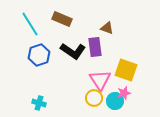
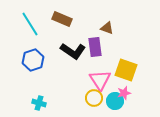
blue hexagon: moved 6 px left, 5 px down
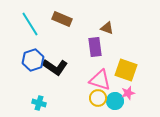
black L-shape: moved 18 px left, 16 px down
pink triangle: rotated 40 degrees counterclockwise
pink star: moved 4 px right
yellow circle: moved 4 px right
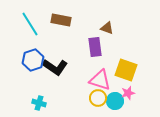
brown rectangle: moved 1 px left, 1 px down; rotated 12 degrees counterclockwise
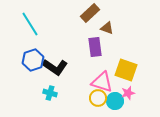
brown rectangle: moved 29 px right, 7 px up; rotated 54 degrees counterclockwise
pink triangle: moved 2 px right, 2 px down
cyan cross: moved 11 px right, 10 px up
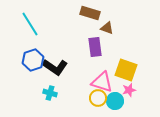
brown rectangle: rotated 60 degrees clockwise
pink star: moved 1 px right, 3 px up
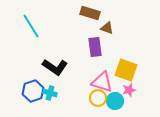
cyan line: moved 1 px right, 2 px down
blue hexagon: moved 31 px down
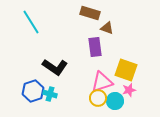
cyan line: moved 4 px up
pink triangle: rotated 35 degrees counterclockwise
cyan cross: moved 1 px down
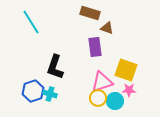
black L-shape: rotated 75 degrees clockwise
pink star: rotated 16 degrees clockwise
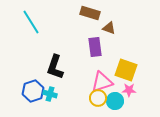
brown triangle: moved 2 px right
